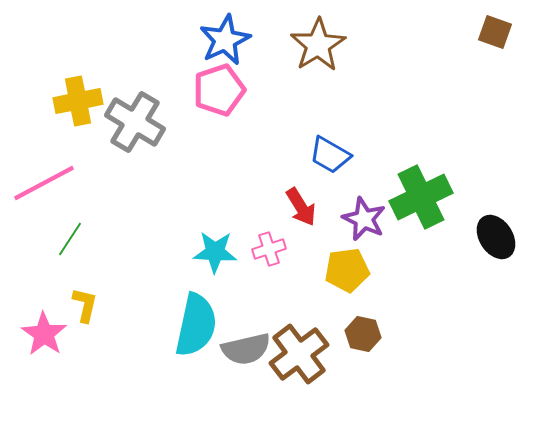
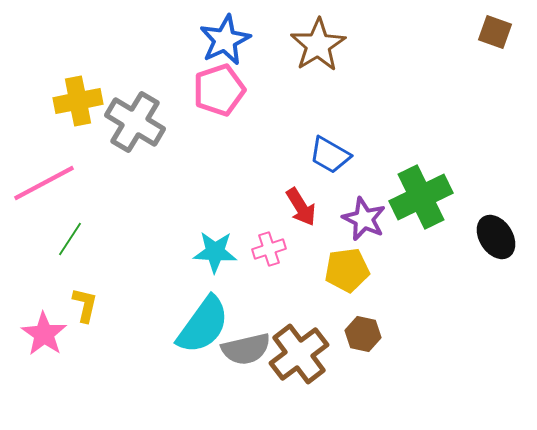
cyan semicircle: moved 7 px right; rotated 24 degrees clockwise
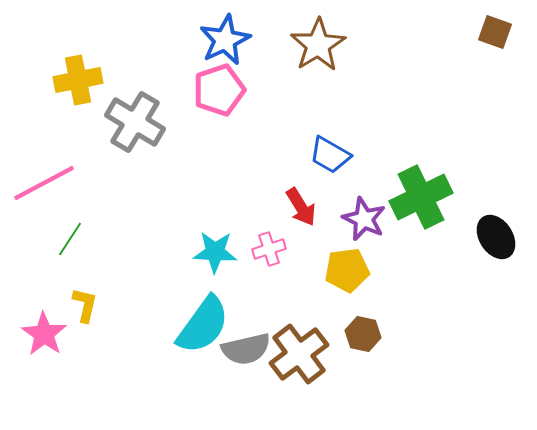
yellow cross: moved 21 px up
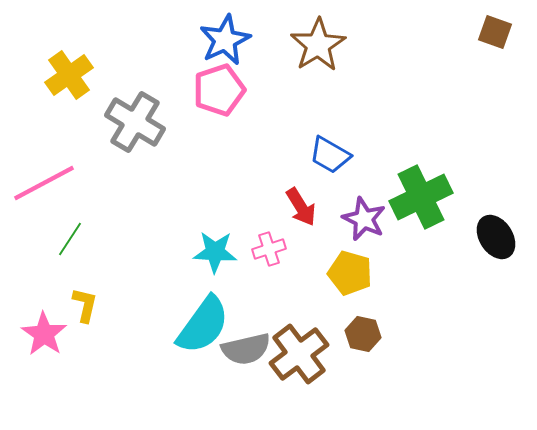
yellow cross: moved 9 px left, 5 px up; rotated 24 degrees counterclockwise
yellow pentagon: moved 3 px right, 3 px down; rotated 24 degrees clockwise
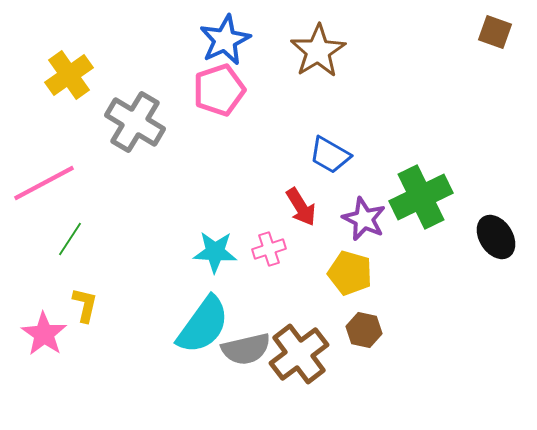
brown star: moved 6 px down
brown hexagon: moved 1 px right, 4 px up
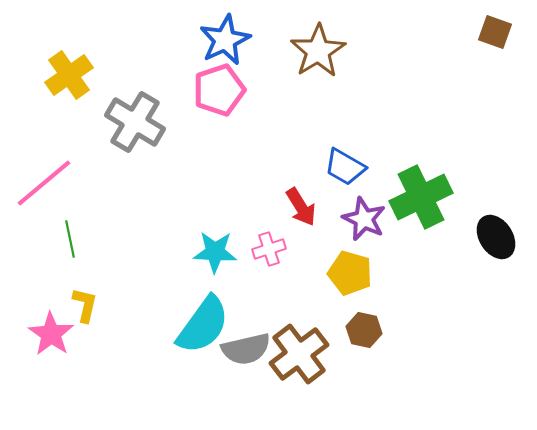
blue trapezoid: moved 15 px right, 12 px down
pink line: rotated 12 degrees counterclockwise
green line: rotated 45 degrees counterclockwise
pink star: moved 7 px right
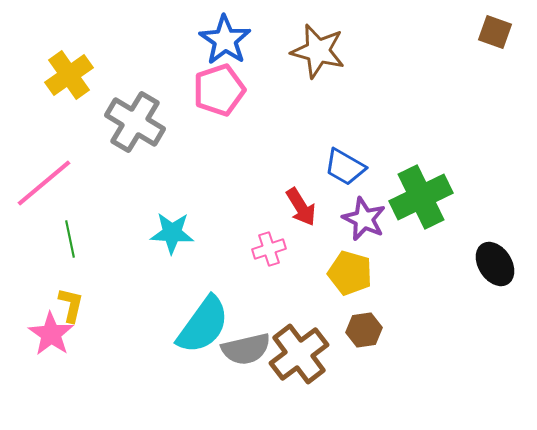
blue star: rotated 12 degrees counterclockwise
brown star: rotated 26 degrees counterclockwise
black ellipse: moved 1 px left, 27 px down
cyan star: moved 43 px left, 19 px up
yellow L-shape: moved 14 px left
brown hexagon: rotated 20 degrees counterclockwise
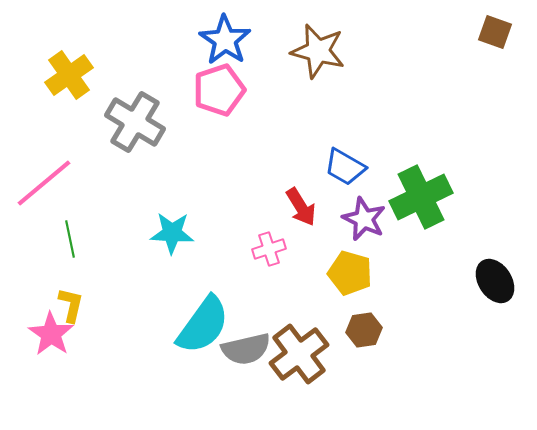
black ellipse: moved 17 px down
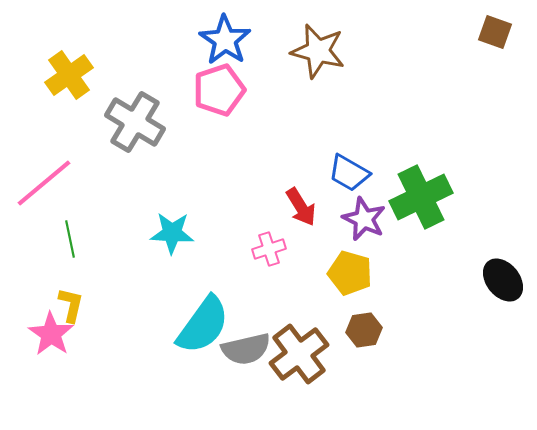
blue trapezoid: moved 4 px right, 6 px down
black ellipse: moved 8 px right, 1 px up; rotated 6 degrees counterclockwise
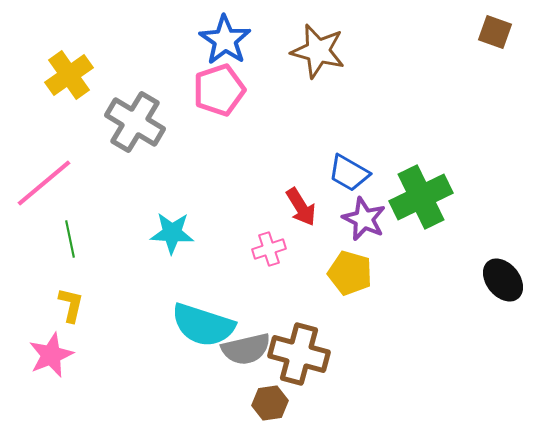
cyan semicircle: rotated 72 degrees clockwise
brown hexagon: moved 94 px left, 73 px down
pink star: moved 21 px down; rotated 15 degrees clockwise
brown cross: rotated 38 degrees counterclockwise
